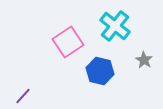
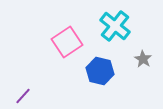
pink square: moved 1 px left
gray star: moved 1 px left, 1 px up
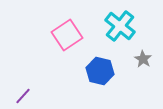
cyan cross: moved 5 px right
pink square: moved 7 px up
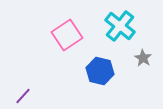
gray star: moved 1 px up
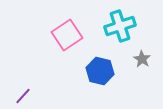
cyan cross: rotated 32 degrees clockwise
gray star: moved 1 px left, 1 px down
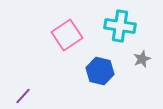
cyan cross: rotated 28 degrees clockwise
gray star: rotated 18 degrees clockwise
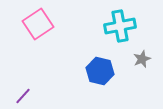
cyan cross: rotated 20 degrees counterclockwise
pink square: moved 29 px left, 11 px up
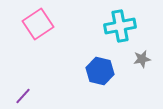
gray star: rotated 12 degrees clockwise
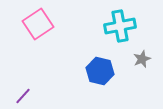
gray star: rotated 12 degrees counterclockwise
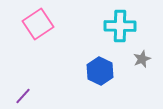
cyan cross: rotated 12 degrees clockwise
blue hexagon: rotated 12 degrees clockwise
